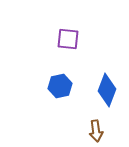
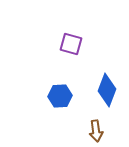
purple square: moved 3 px right, 5 px down; rotated 10 degrees clockwise
blue hexagon: moved 10 px down; rotated 10 degrees clockwise
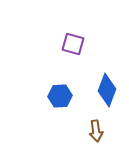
purple square: moved 2 px right
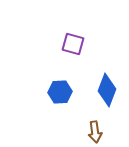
blue hexagon: moved 4 px up
brown arrow: moved 1 px left, 1 px down
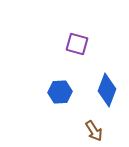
purple square: moved 4 px right
brown arrow: moved 1 px left, 1 px up; rotated 25 degrees counterclockwise
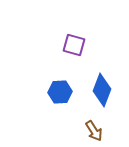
purple square: moved 3 px left, 1 px down
blue diamond: moved 5 px left
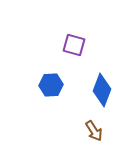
blue hexagon: moved 9 px left, 7 px up
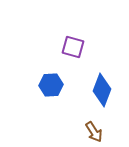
purple square: moved 1 px left, 2 px down
brown arrow: moved 1 px down
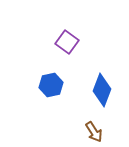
purple square: moved 6 px left, 5 px up; rotated 20 degrees clockwise
blue hexagon: rotated 10 degrees counterclockwise
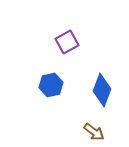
purple square: rotated 25 degrees clockwise
brown arrow: rotated 20 degrees counterclockwise
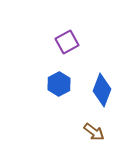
blue hexagon: moved 8 px right, 1 px up; rotated 15 degrees counterclockwise
